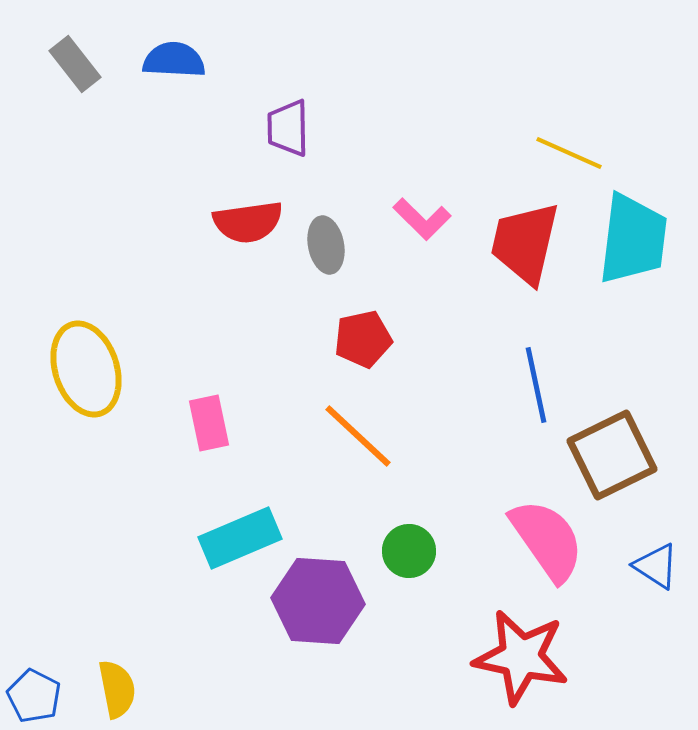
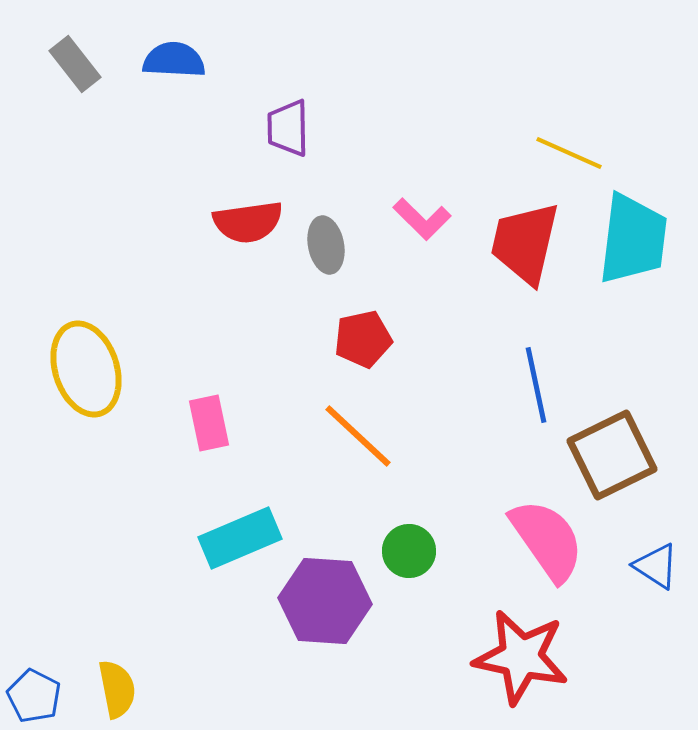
purple hexagon: moved 7 px right
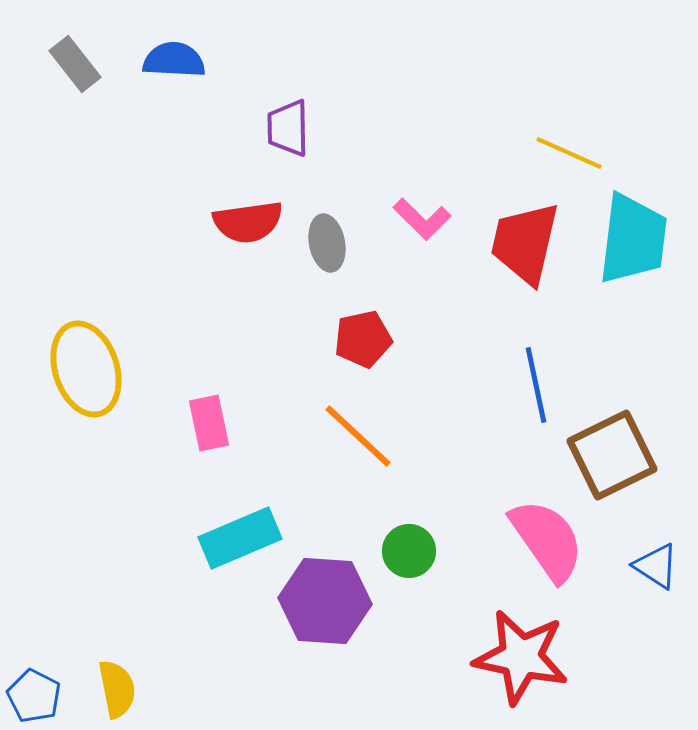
gray ellipse: moved 1 px right, 2 px up
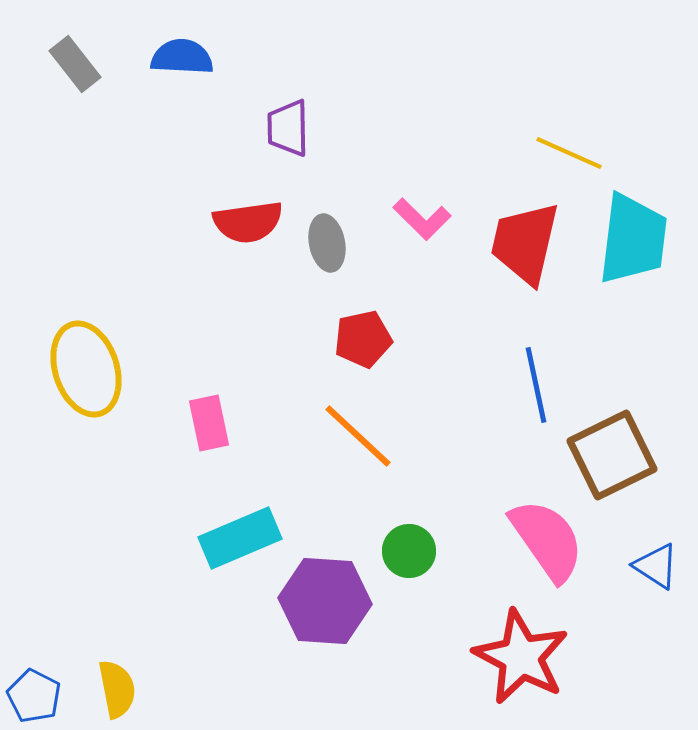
blue semicircle: moved 8 px right, 3 px up
red star: rotated 16 degrees clockwise
